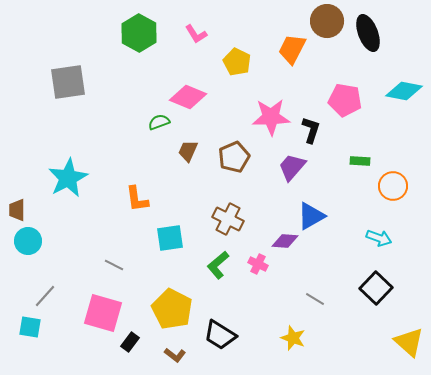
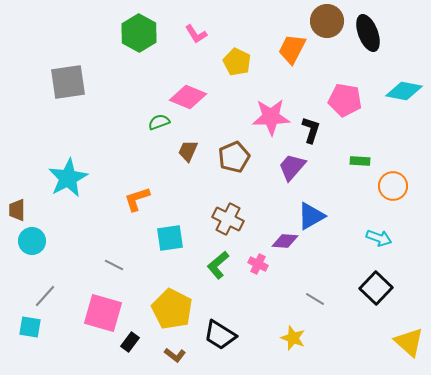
orange L-shape at (137, 199): rotated 80 degrees clockwise
cyan circle at (28, 241): moved 4 px right
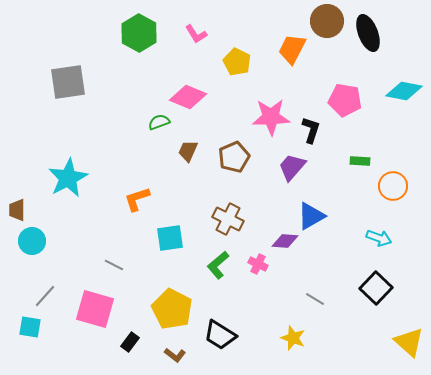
pink square at (103, 313): moved 8 px left, 4 px up
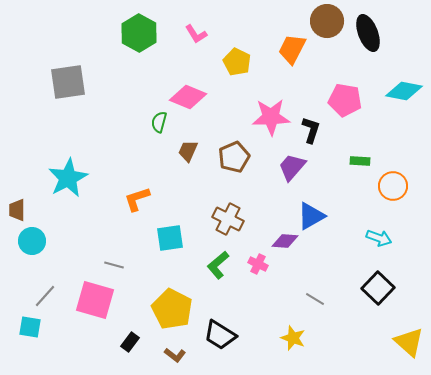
green semicircle at (159, 122): rotated 55 degrees counterclockwise
gray line at (114, 265): rotated 12 degrees counterclockwise
black square at (376, 288): moved 2 px right
pink square at (95, 309): moved 9 px up
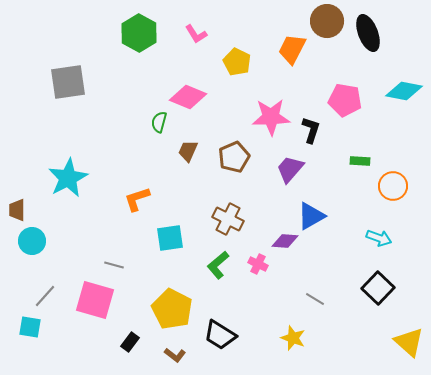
purple trapezoid at (292, 167): moved 2 px left, 2 px down
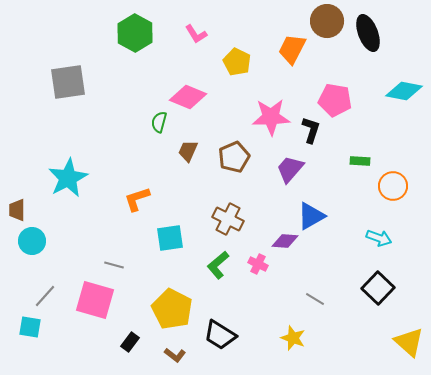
green hexagon at (139, 33): moved 4 px left
pink pentagon at (345, 100): moved 10 px left
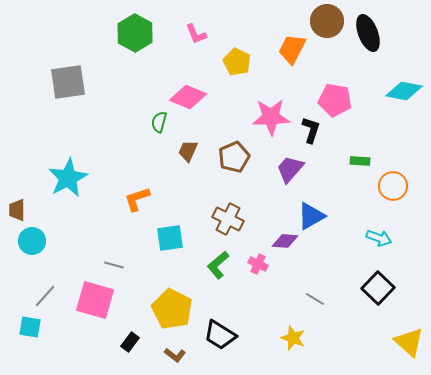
pink L-shape at (196, 34): rotated 10 degrees clockwise
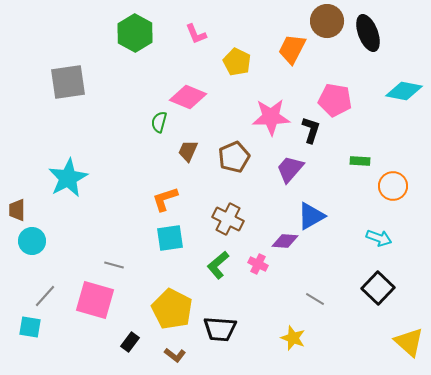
orange L-shape at (137, 199): moved 28 px right
black trapezoid at (220, 335): moved 6 px up; rotated 28 degrees counterclockwise
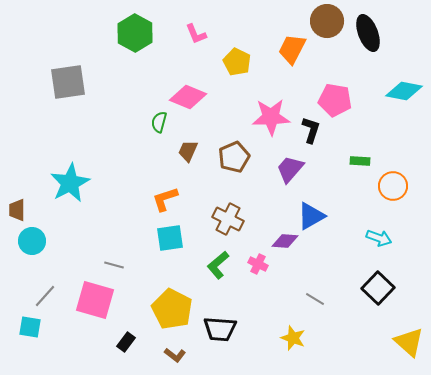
cyan star at (68, 178): moved 2 px right, 5 px down
black rectangle at (130, 342): moved 4 px left
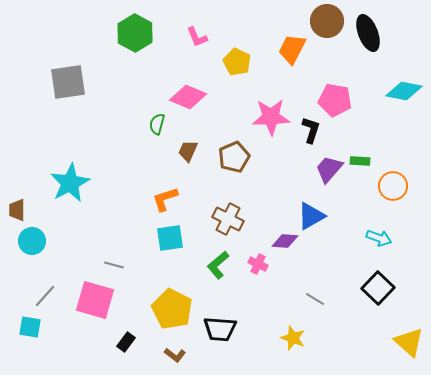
pink L-shape at (196, 34): moved 1 px right, 3 px down
green semicircle at (159, 122): moved 2 px left, 2 px down
purple trapezoid at (290, 169): moved 39 px right
